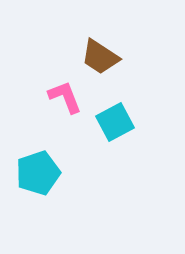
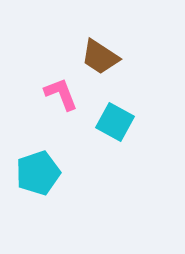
pink L-shape: moved 4 px left, 3 px up
cyan square: rotated 33 degrees counterclockwise
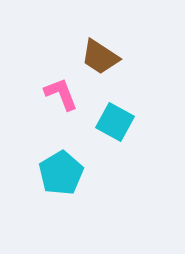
cyan pentagon: moved 23 px right; rotated 12 degrees counterclockwise
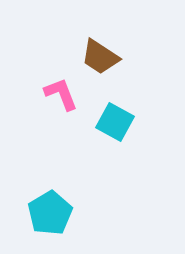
cyan pentagon: moved 11 px left, 40 px down
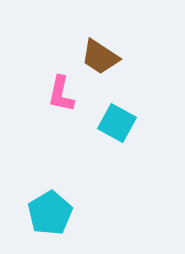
pink L-shape: rotated 147 degrees counterclockwise
cyan square: moved 2 px right, 1 px down
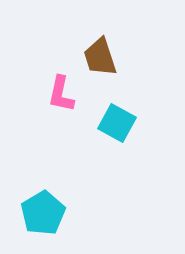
brown trapezoid: rotated 39 degrees clockwise
cyan pentagon: moved 7 px left
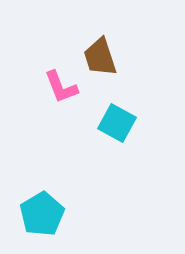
pink L-shape: moved 7 px up; rotated 33 degrees counterclockwise
cyan pentagon: moved 1 px left, 1 px down
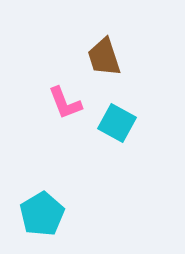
brown trapezoid: moved 4 px right
pink L-shape: moved 4 px right, 16 px down
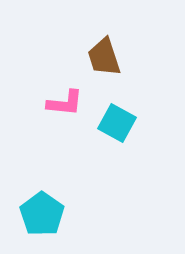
pink L-shape: rotated 63 degrees counterclockwise
cyan pentagon: rotated 6 degrees counterclockwise
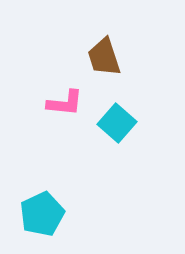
cyan square: rotated 12 degrees clockwise
cyan pentagon: rotated 12 degrees clockwise
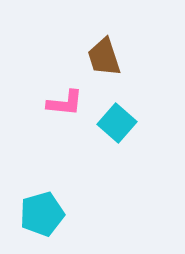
cyan pentagon: rotated 9 degrees clockwise
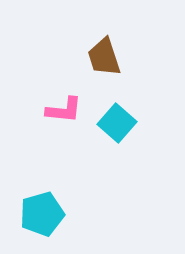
pink L-shape: moved 1 px left, 7 px down
